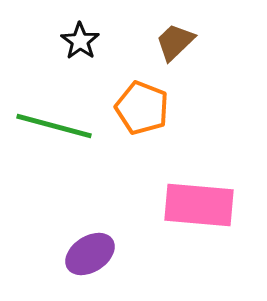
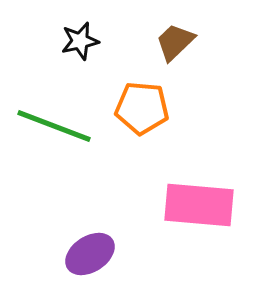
black star: rotated 24 degrees clockwise
orange pentagon: rotated 16 degrees counterclockwise
green line: rotated 6 degrees clockwise
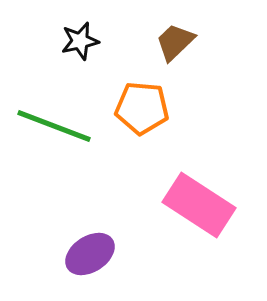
pink rectangle: rotated 28 degrees clockwise
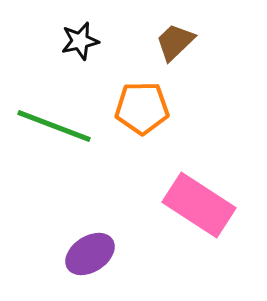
orange pentagon: rotated 6 degrees counterclockwise
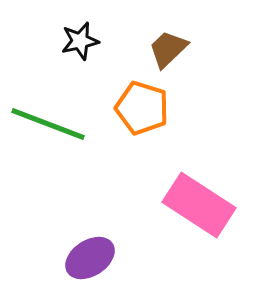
brown trapezoid: moved 7 px left, 7 px down
orange pentagon: rotated 18 degrees clockwise
green line: moved 6 px left, 2 px up
purple ellipse: moved 4 px down
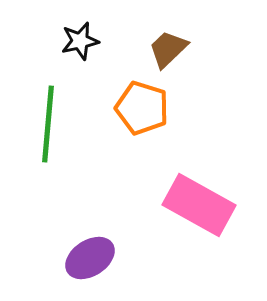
green line: rotated 74 degrees clockwise
pink rectangle: rotated 4 degrees counterclockwise
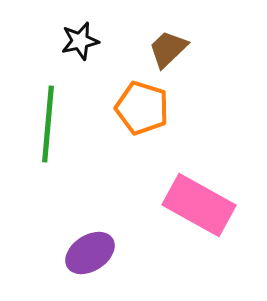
purple ellipse: moved 5 px up
